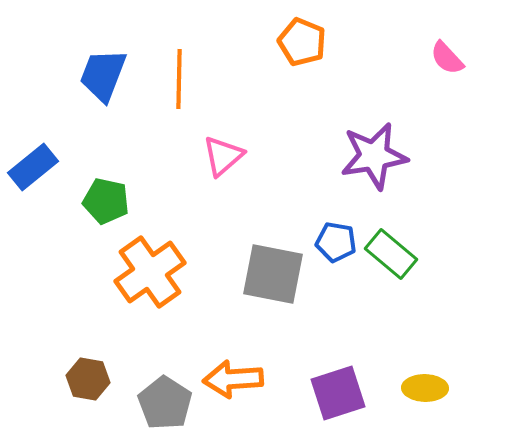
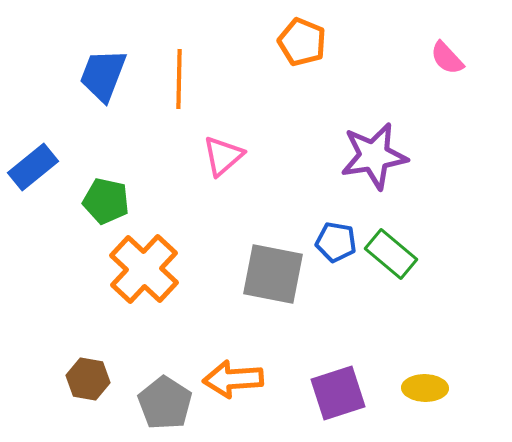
orange cross: moved 6 px left, 3 px up; rotated 12 degrees counterclockwise
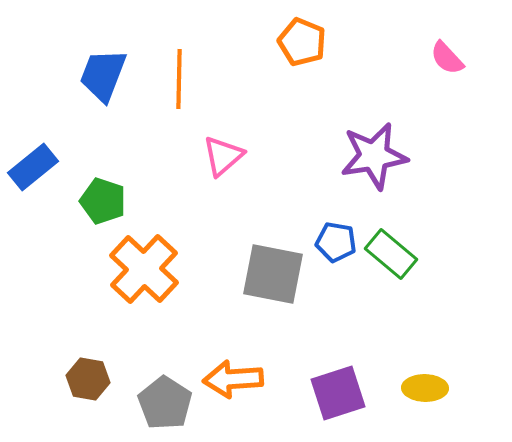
green pentagon: moved 3 px left; rotated 6 degrees clockwise
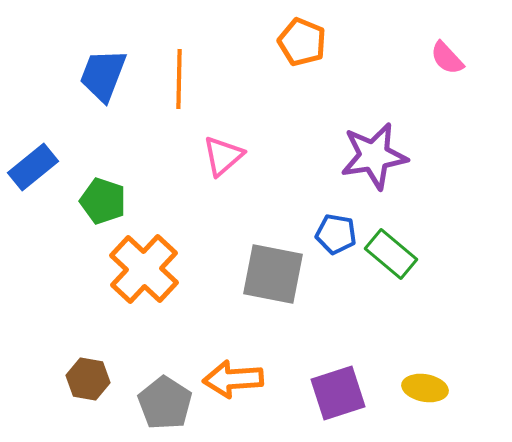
blue pentagon: moved 8 px up
yellow ellipse: rotated 9 degrees clockwise
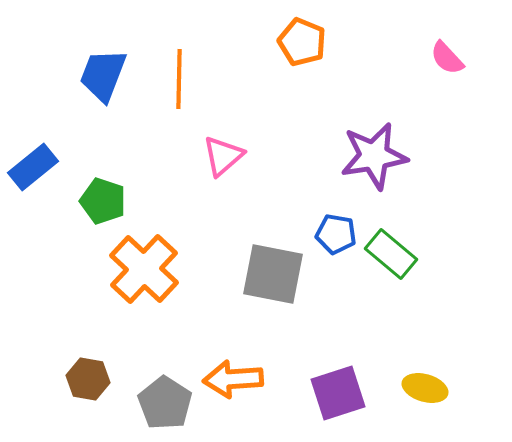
yellow ellipse: rotated 6 degrees clockwise
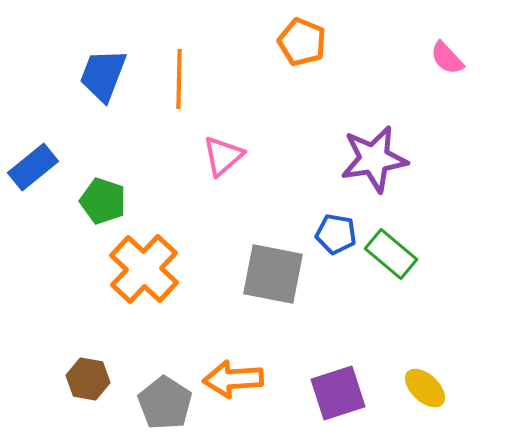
purple star: moved 3 px down
yellow ellipse: rotated 27 degrees clockwise
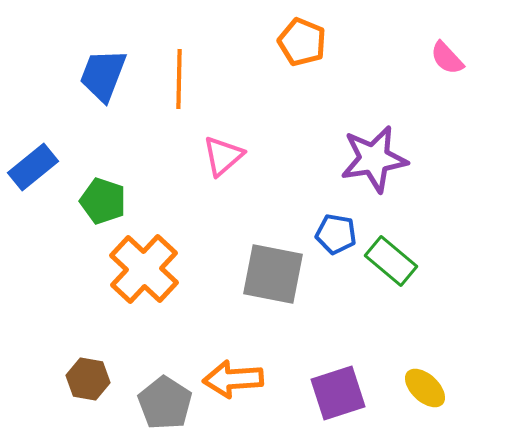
green rectangle: moved 7 px down
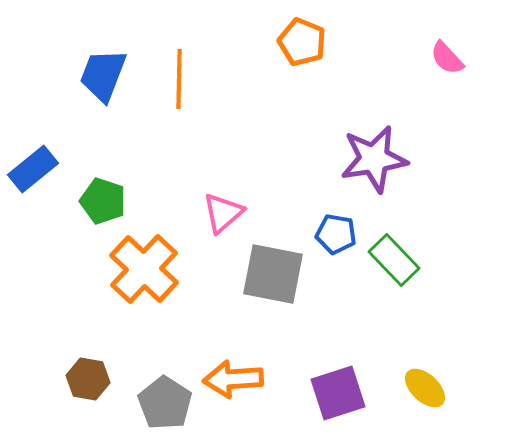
pink triangle: moved 57 px down
blue rectangle: moved 2 px down
green rectangle: moved 3 px right, 1 px up; rotated 6 degrees clockwise
